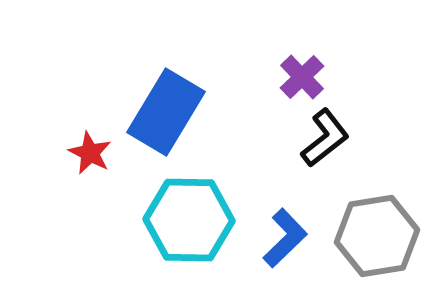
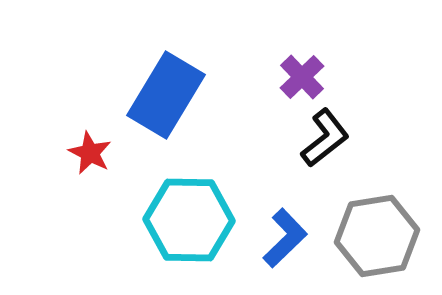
blue rectangle: moved 17 px up
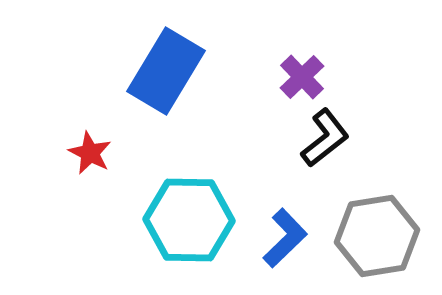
blue rectangle: moved 24 px up
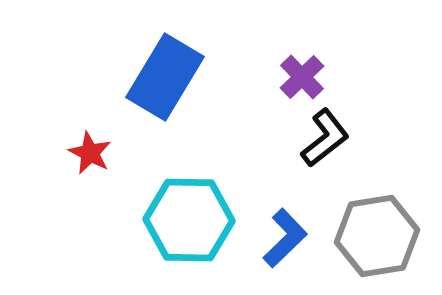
blue rectangle: moved 1 px left, 6 px down
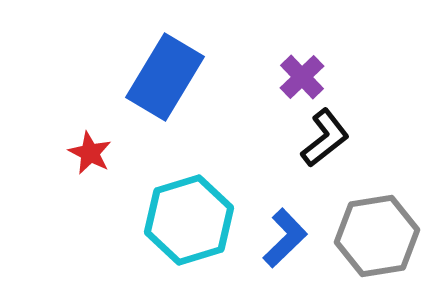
cyan hexagon: rotated 18 degrees counterclockwise
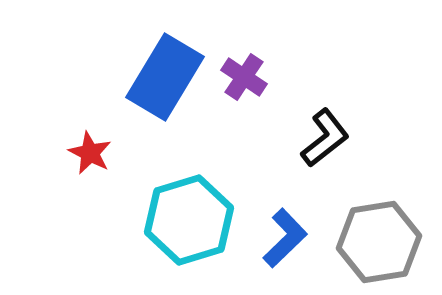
purple cross: moved 58 px left; rotated 12 degrees counterclockwise
gray hexagon: moved 2 px right, 6 px down
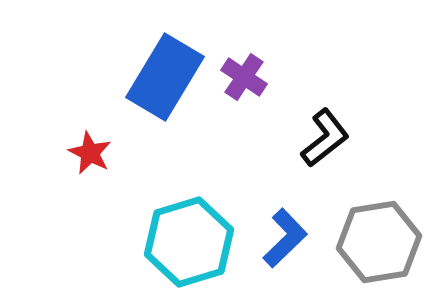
cyan hexagon: moved 22 px down
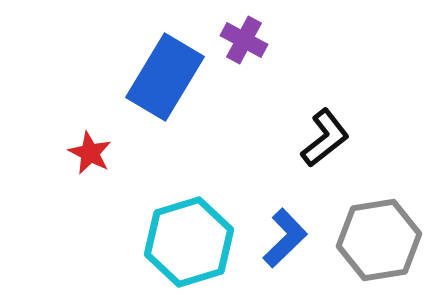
purple cross: moved 37 px up; rotated 6 degrees counterclockwise
gray hexagon: moved 2 px up
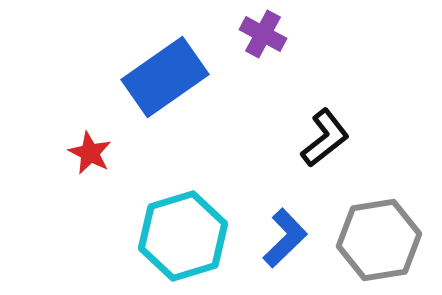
purple cross: moved 19 px right, 6 px up
blue rectangle: rotated 24 degrees clockwise
cyan hexagon: moved 6 px left, 6 px up
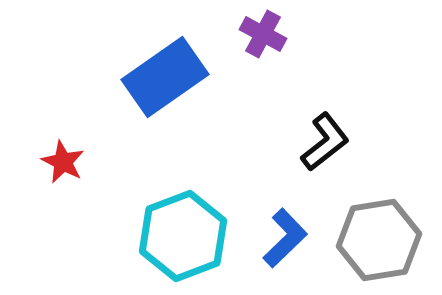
black L-shape: moved 4 px down
red star: moved 27 px left, 9 px down
cyan hexagon: rotated 4 degrees counterclockwise
